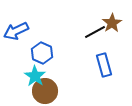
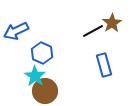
black line: moved 2 px left, 1 px up
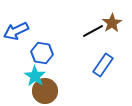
blue hexagon: rotated 15 degrees counterclockwise
blue rectangle: moved 1 px left; rotated 50 degrees clockwise
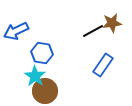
brown star: rotated 24 degrees clockwise
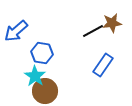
blue arrow: rotated 15 degrees counterclockwise
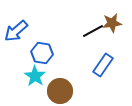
brown circle: moved 15 px right
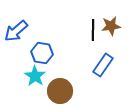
brown star: moved 1 px left, 3 px down
black line: moved 1 px up; rotated 60 degrees counterclockwise
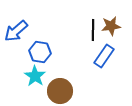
blue hexagon: moved 2 px left, 1 px up
blue rectangle: moved 1 px right, 9 px up
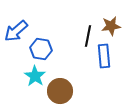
black line: moved 5 px left, 6 px down; rotated 10 degrees clockwise
blue hexagon: moved 1 px right, 3 px up
blue rectangle: rotated 40 degrees counterclockwise
